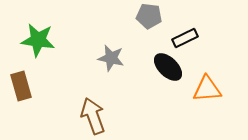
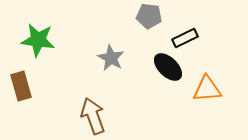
gray star: rotated 16 degrees clockwise
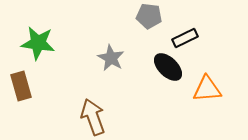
green star: moved 3 px down
brown arrow: moved 1 px down
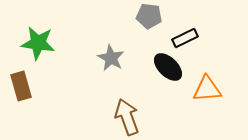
brown arrow: moved 34 px right
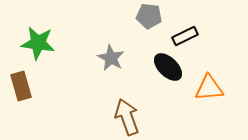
black rectangle: moved 2 px up
orange triangle: moved 2 px right, 1 px up
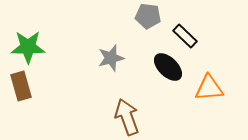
gray pentagon: moved 1 px left
black rectangle: rotated 70 degrees clockwise
green star: moved 10 px left, 4 px down; rotated 8 degrees counterclockwise
gray star: rotated 28 degrees clockwise
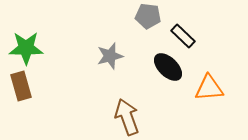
black rectangle: moved 2 px left
green star: moved 2 px left, 1 px down
gray star: moved 1 px left, 2 px up
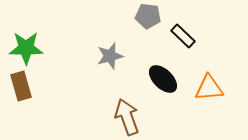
black ellipse: moved 5 px left, 12 px down
